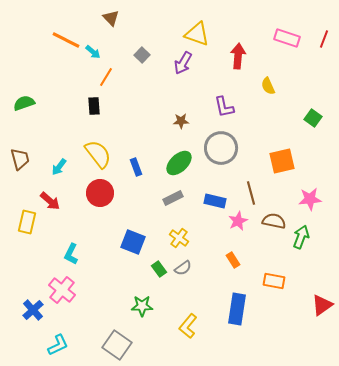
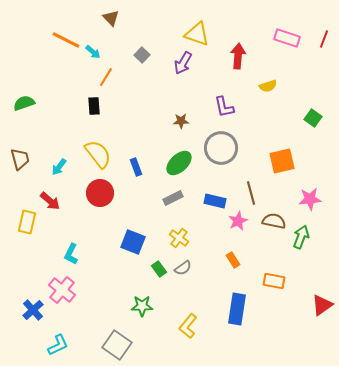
yellow semicircle at (268, 86): rotated 84 degrees counterclockwise
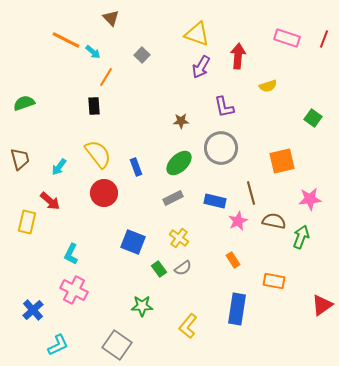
purple arrow at (183, 63): moved 18 px right, 4 px down
red circle at (100, 193): moved 4 px right
pink cross at (62, 290): moved 12 px right; rotated 12 degrees counterclockwise
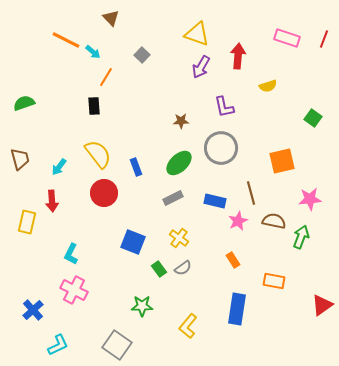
red arrow at (50, 201): moved 2 px right; rotated 45 degrees clockwise
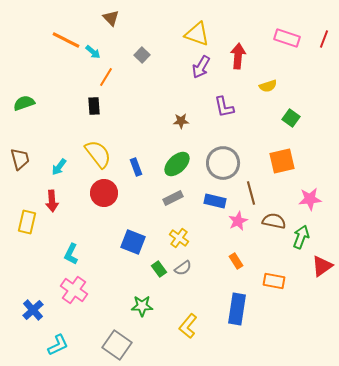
green square at (313, 118): moved 22 px left
gray circle at (221, 148): moved 2 px right, 15 px down
green ellipse at (179, 163): moved 2 px left, 1 px down
orange rectangle at (233, 260): moved 3 px right, 1 px down
pink cross at (74, 290): rotated 8 degrees clockwise
red triangle at (322, 305): moved 39 px up
